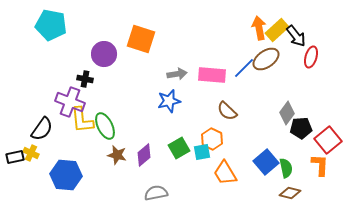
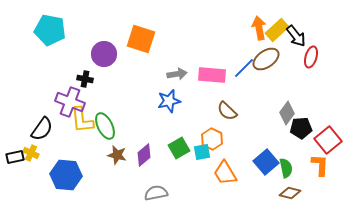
cyan pentagon: moved 1 px left, 5 px down
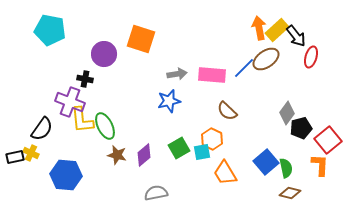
black pentagon: rotated 10 degrees counterclockwise
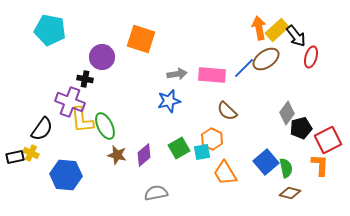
purple circle: moved 2 px left, 3 px down
red square: rotated 12 degrees clockwise
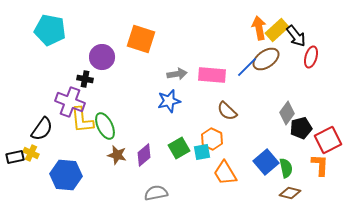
blue line: moved 3 px right, 1 px up
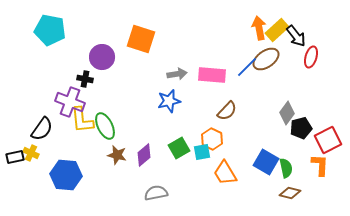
brown semicircle: rotated 90 degrees counterclockwise
blue square: rotated 20 degrees counterclockwise
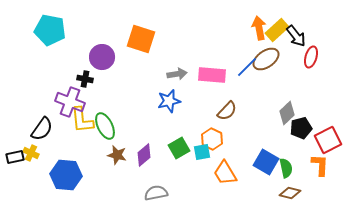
gray diamond: rotated 10 degrees clockwise
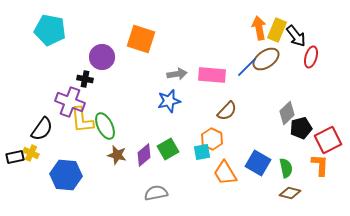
yellow rectangle: rotated 25 degrees counterclockwise
green square: moved 11 px left, 1 px down
blue square: moved 8 px left, 1 px down
